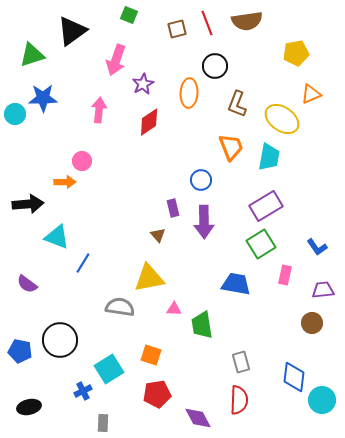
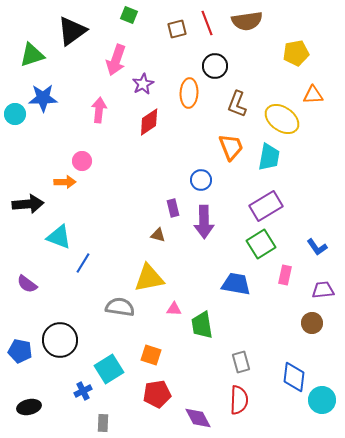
orange triangle at (311, 94): moved 2 px right, 1 px down; rotated 20 degrees clockwise
brown triangle at (158, 235): rotated 35 degrees counterclockwise
cyan triangle at (57, 237): moved 2 px right
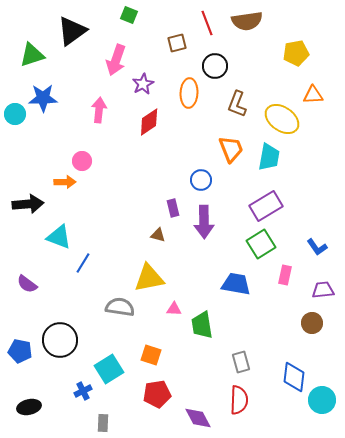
brown square at (177, 29): moved 14 px down
orange trapezoid at (231, 147): moved 2 px down
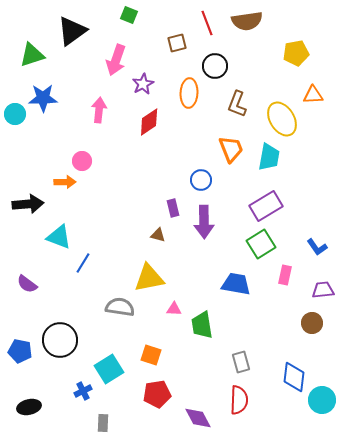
yellow ellipse at (282, 119): rotated 24 degrees clockwise
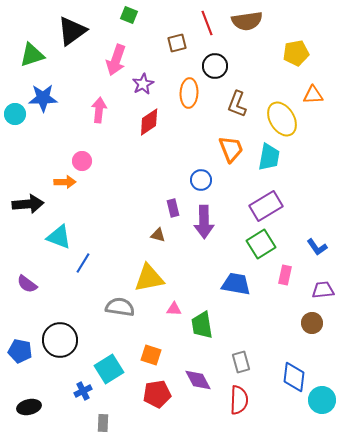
purple diamond at (198, 418): moved 38 px up
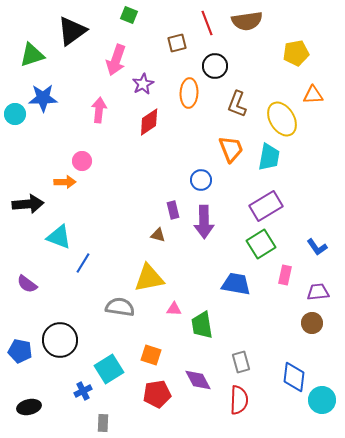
purple rectangle at (173, 208): moved 2 px down
purple trapezoid at (323, 290): moved 5 px left, 2 px down
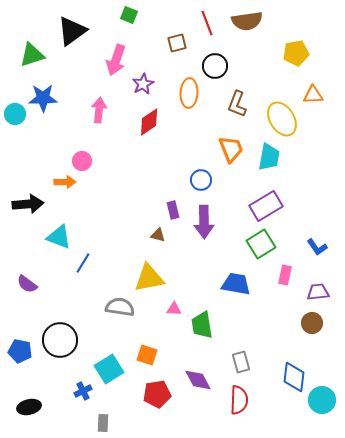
orange square at (151, 355): moved 4 px left
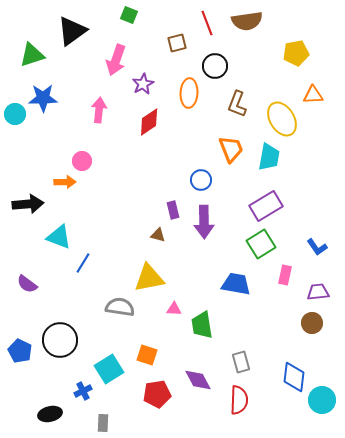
blue pentagon at (20, 351): rotated 15 degrees clockwise
black ellipse at (29, 407): moved 21 px right, 7 px down
